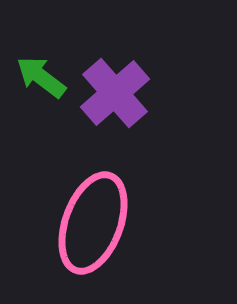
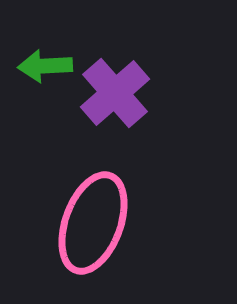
green arrow: moved 4 px right, 11 px up; rotated 40 degrees counterclockwise
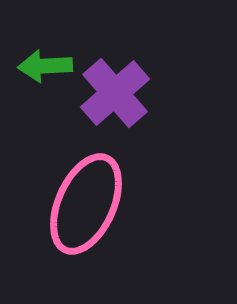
pink ellipse: moved 7 px left, 19 px up; rotated 4 degrees clockwise
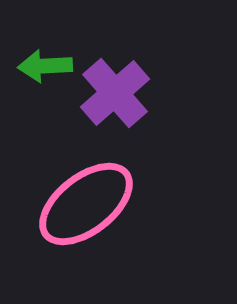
pink ellipse: rotated 28 degrees clockwise
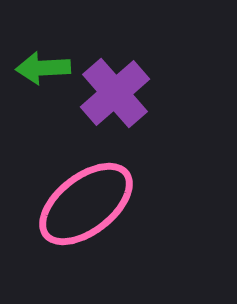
green arrow: moved 2 px left, 2 px down
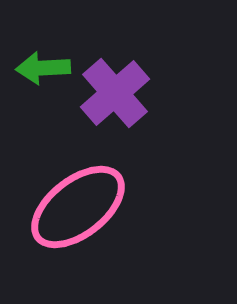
pink ellipse: moved 8 px left, 3 px down
